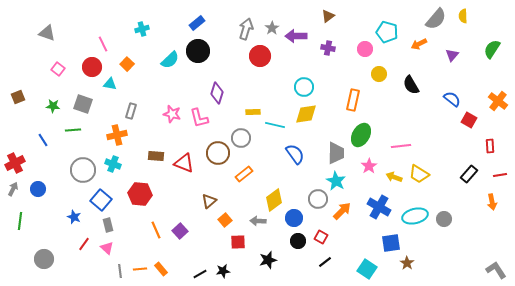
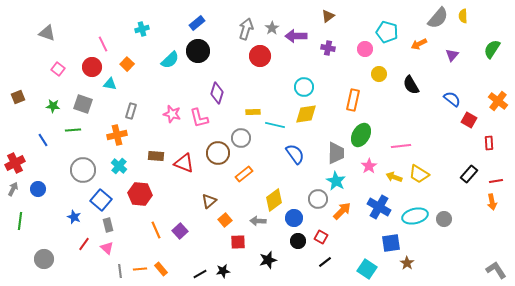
gray semicircle at (436, 19): moved 2 px right, 1 px up
red rectangle at (490, 146): moved 1 px left, 3 px up
cyan cross at (113, 164): moved 6 px right, 2 px down; rotated 21 degrees clockwise
red line at (500, 175): moved 4 px left, 6 px down
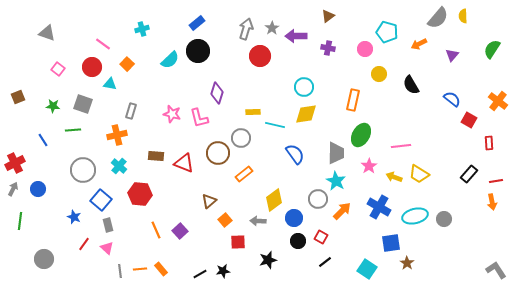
pink line at (103, 44): rotated 28 degrees counterclockwise
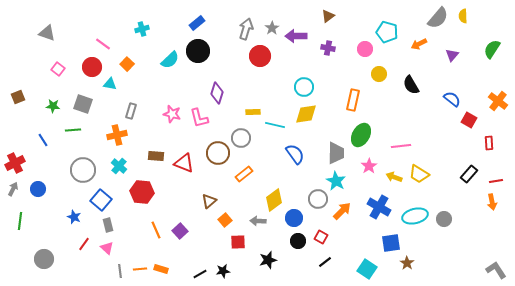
red hexagon at (140, 194): moved 2 px right, 2 px up
orange rectangle at (161, 269): rotated 32 degrees counterclockwise
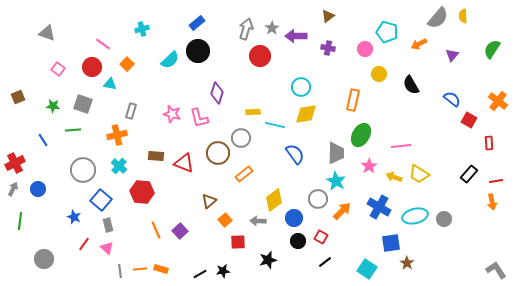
cyan circle at (304, 87): moved 3 px left
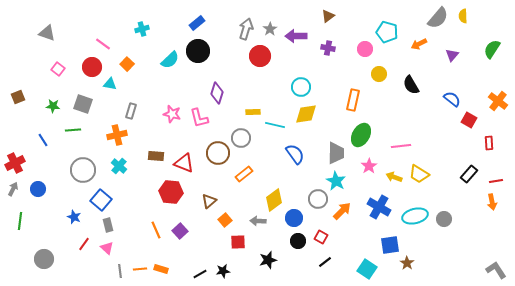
gray star at (272, 28): moved 2 px left, 1 px down
red hexagon at (142, 192): moved 29 px right
blue square at (391, 243): moved 1 px left, 2 px down
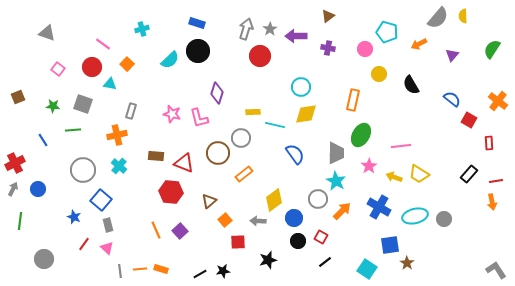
blue rectangle at (197, 23): rotated 56 degrees clockwise
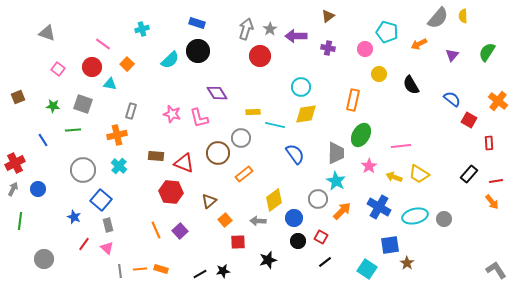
green semicircle at (492, 49): moved 5 px left, 3 px down
purple diamond at (217, 93): rotated 50 degrees counterclockwise
orange arrow at (492, 202): rotated 28 degrees counterclockwise
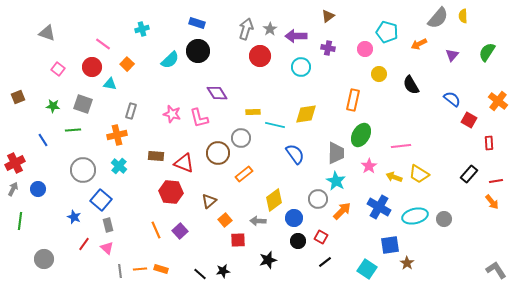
cyan circle at (301, 87): moved 20 px up
red square at (238, 242): moved 2 px up
black line at (200, 274): rotated 72 degrees clockwise
